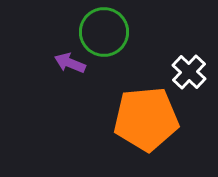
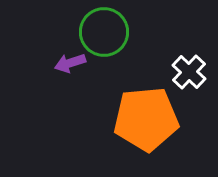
purple arrow: rotated 40 degrees counterclockwise
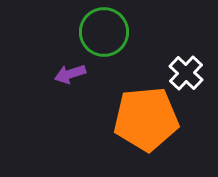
purple arrow: moved 11 px down
white cross: moved 3 px left, 1 px down
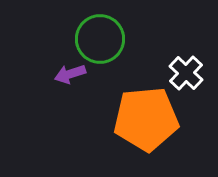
green circle: moved 4 px left, 7 px down
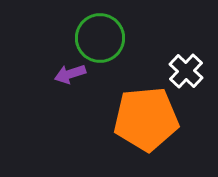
green circle: moved 1 px up
white cross: moved 2 px up
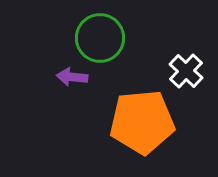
purple arrow: moved 2 px right, 3 px down; rotated 24 degrees clockwise
orange pentagon: moved 4 px left, 3 px down
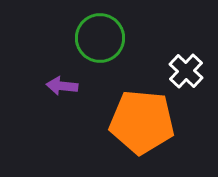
purple arrow: moved 10 px left, 9 px down
orange pentagon: rotated 10 degrees clockwise
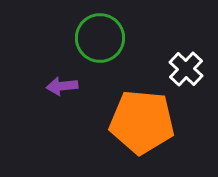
white cross: moved 2 px up
purple arrow: rotated 12 degrees counterclockwise
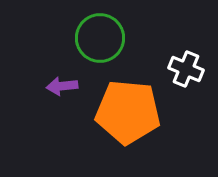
white cross: rotated 20 degrees counterclockwise
orange pentagon: moved 14 px left, 10 px up
